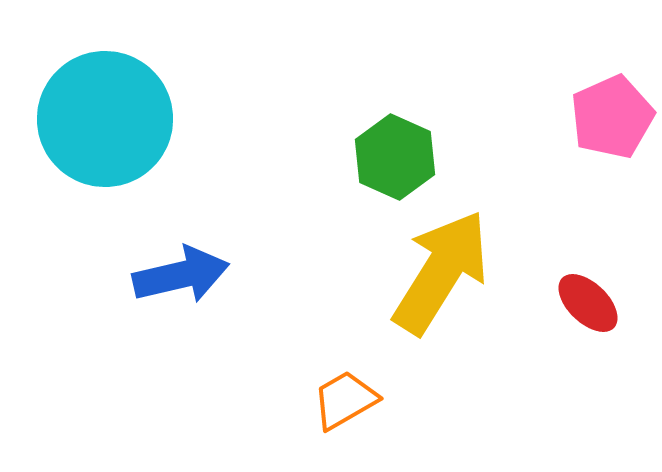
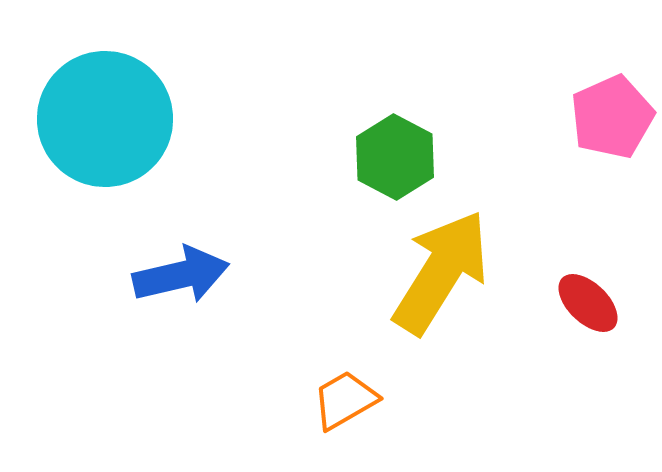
green hexagon: rotated 4 degrees clockwise
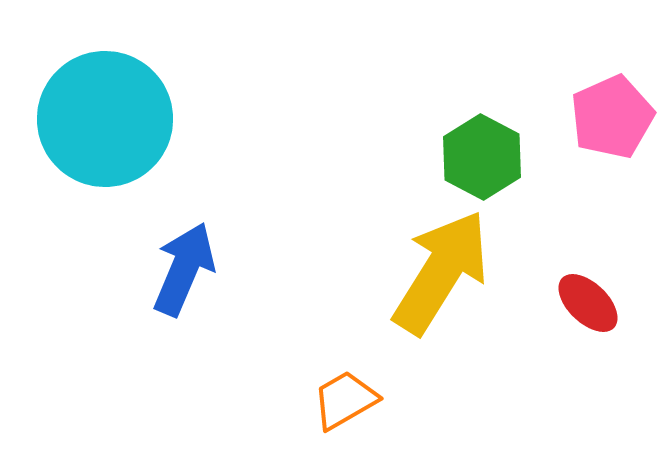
green hexagon: moved 87 px right
blue arrow: moved 3 px right, 6 px up; rotated 54 degrees counterclockwise
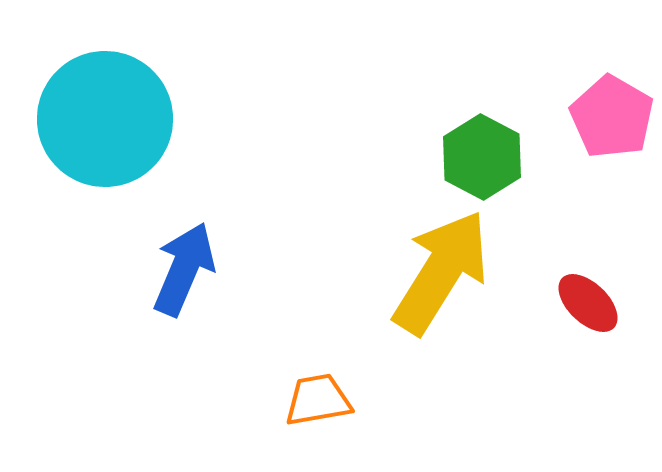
pink pentagon: rotated 18 degrees counterclockwise
orange trapezoid: moved 27 px left; rotated 20 degrees clockwise
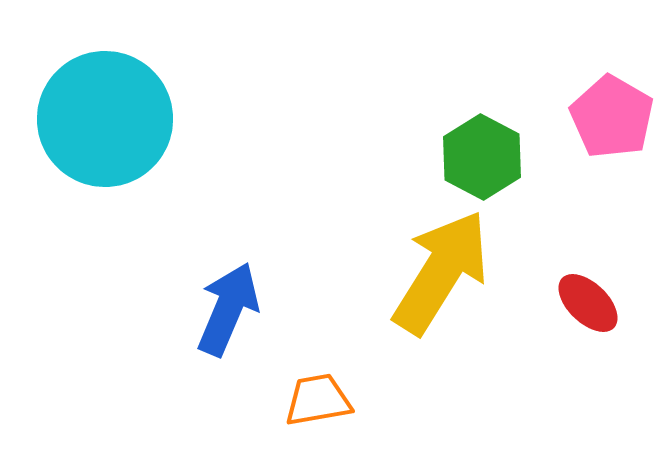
blue arrow: moved 44 px right, 40 px down
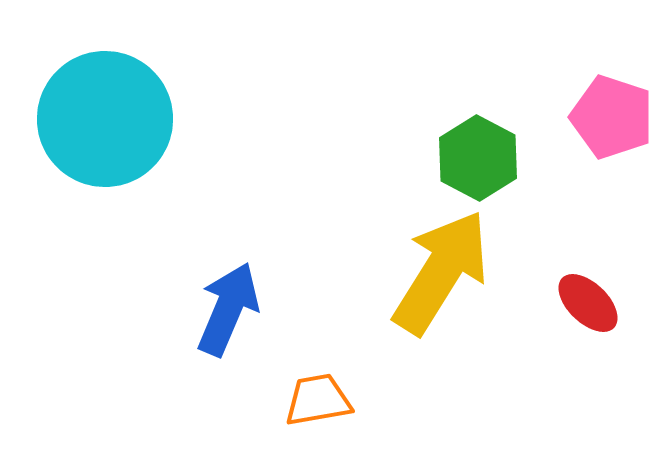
pink pentagon: rotated 12 degrees counterclockwise
green hexagon: moved 4 px left, 1 px down
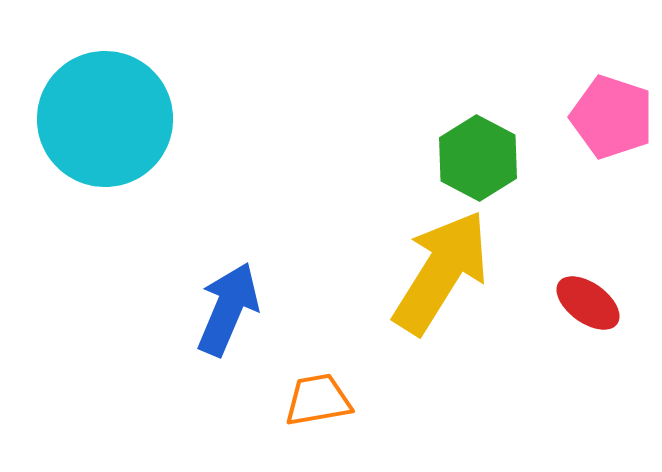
red ellipse: rotated 8 degrees counterclockwise
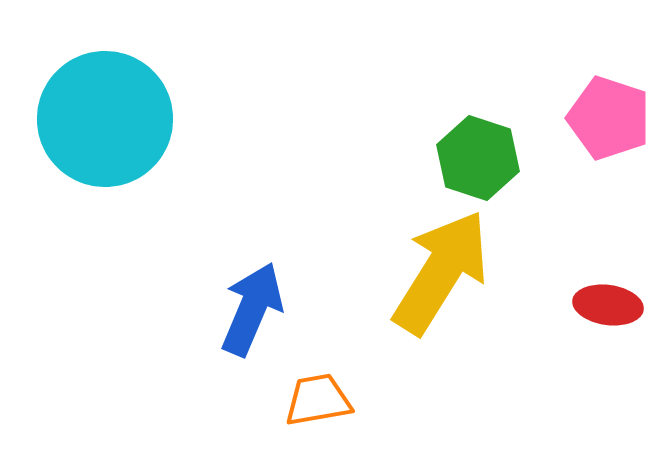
pink pentagon: moved 3 px left, 1 px down
green hexagon: rotated 10 degrees counterclockwise
red ellipse: moved 20 px right, 2 px down; rotated 28 degrees counterclockwise
blue arrow: moved 24 px right
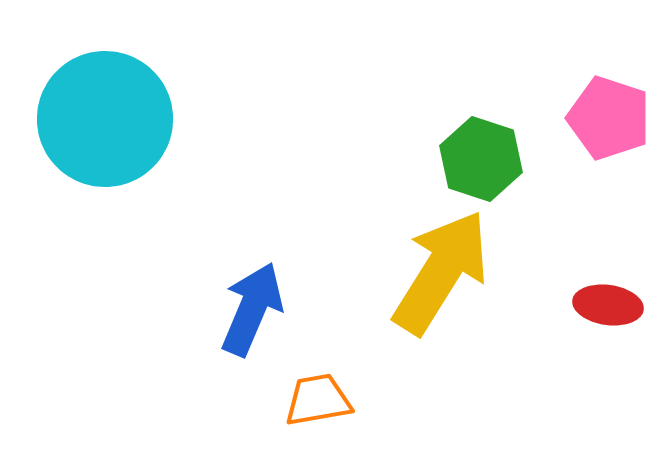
green hexagon: moved 3 px right, 1 px down
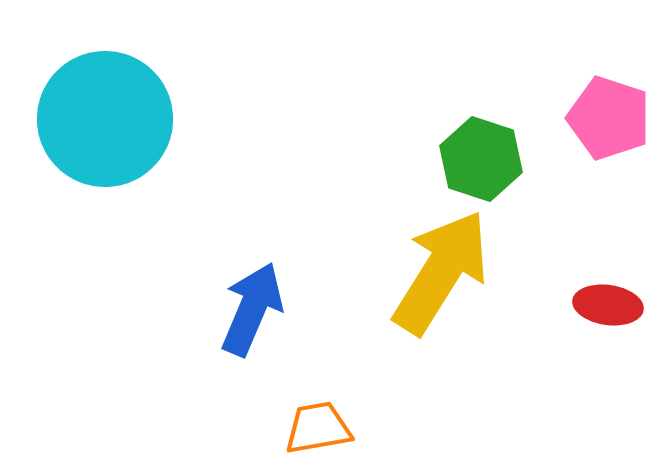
orange trapezoid: moved 28 px down
